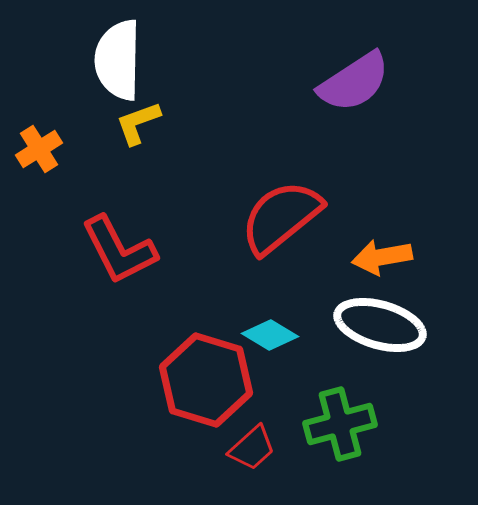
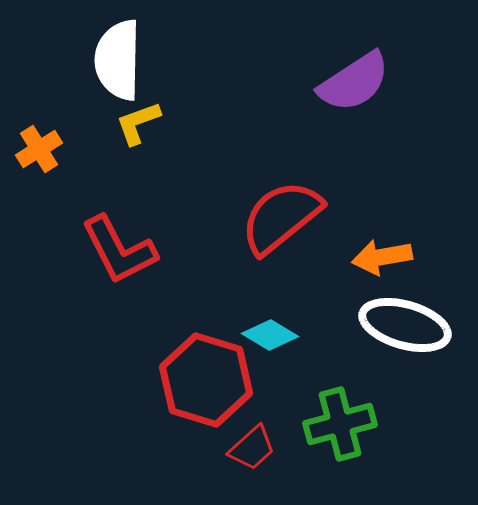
white ellipse: moved 25 px right
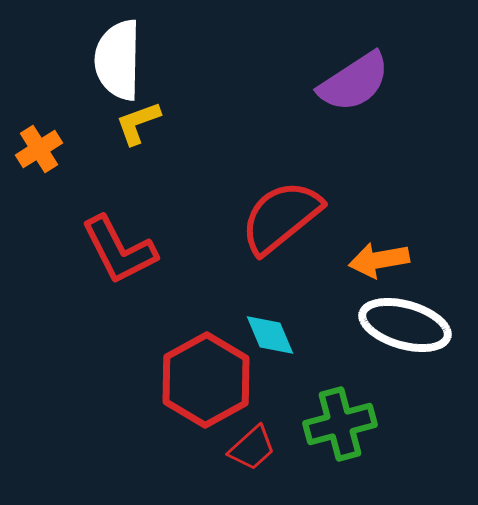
orange arrow: moved 3 px left, 3 px down
cyan diamond: rotated 36 degrees clockwise
red hexagon: rotated 14 degrees clockwise
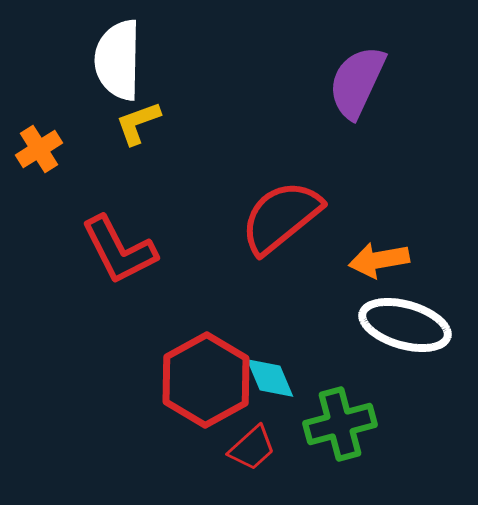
purple semicircle: moved 3 px right; rotated 148 degrees clockwise
cyan diamond: moved 43 px down
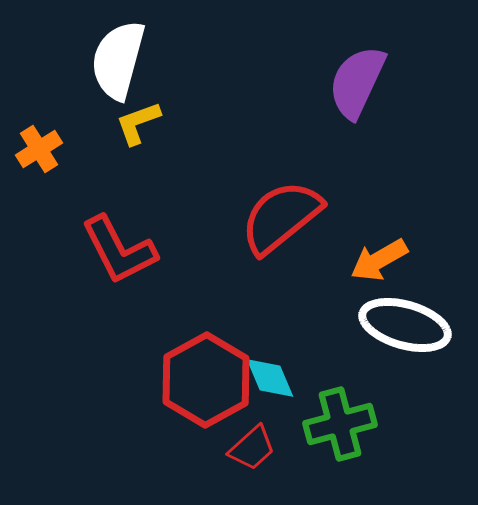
white semicircle: rotated 14 degrees clockwise
orange arrow: rotated 20 degrees counterclockwise
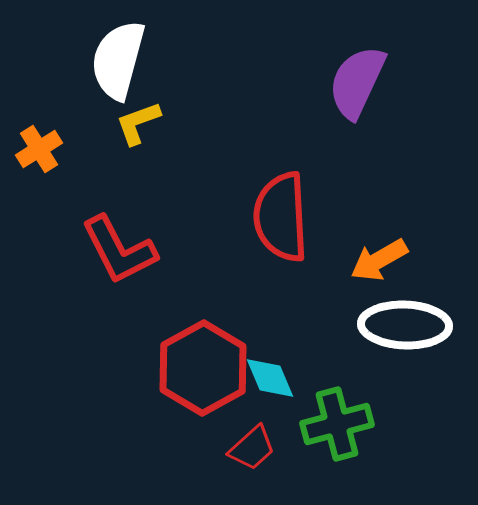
red semicircle: rotated 54 degrees counterclockwise
white ellipse: rotated 14 degrees counterclockwise
red hexagon: moved 3 px left, 12 px up
green cross: moved 3 px left
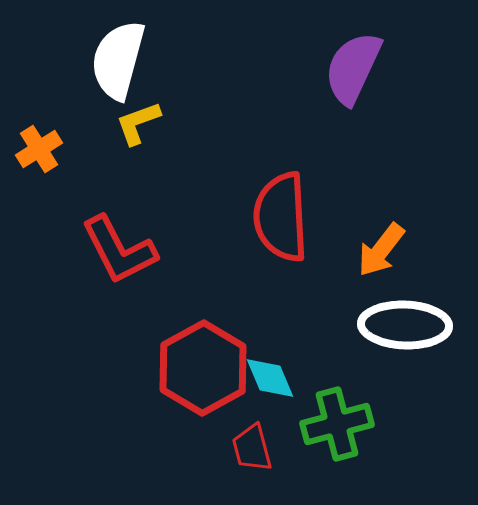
purple semicircle: moved 4 px left, 14 px up
orange arrow: moved 2 px right, 10 px up; rotated 22 degrees counterclockwise
red trapezoid: rotated 117 degrees clockwise
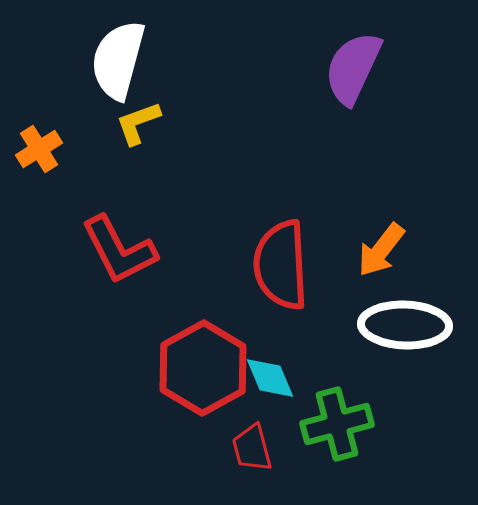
red semicircle: moved 48 px down
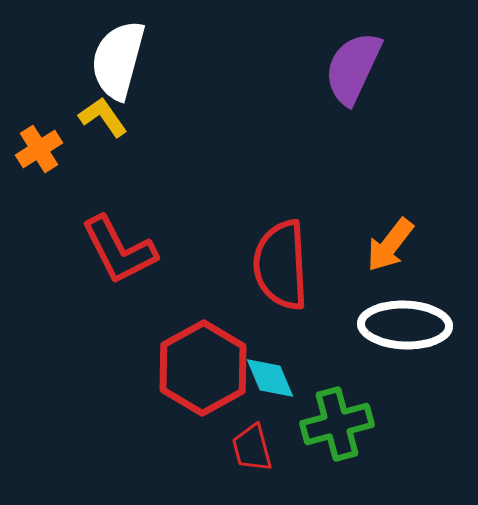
yellow L-shape: moved 35 px left, 6 px up; rotated 75 degrees clockwise
orange arrow: moved 9 px right, 5 px up
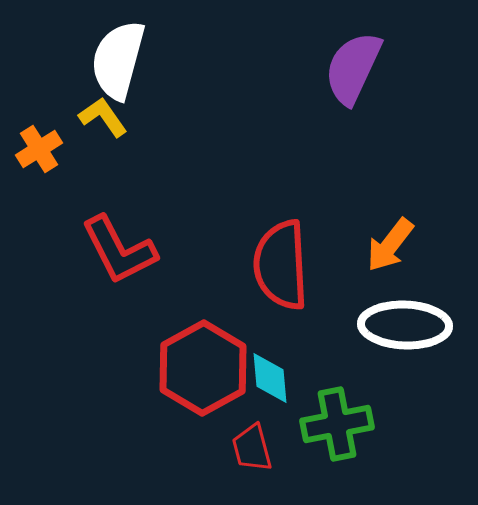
cyan diamond: rotated 18 degrees clockwise
green cross: rotated 4 degrees clockwise
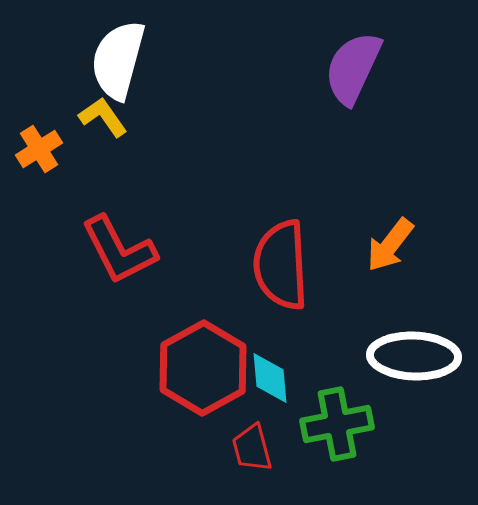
white ellipse: moved 9 px right, 31 px down
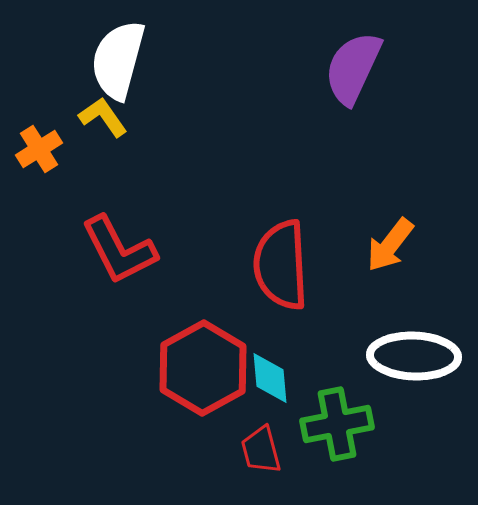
red trapezoid: moved 9 px right, 2 px down
